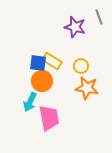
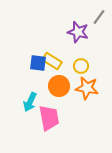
gray line: rotated 56 degrees clockwise
purple star: moved 3 px right, 5 px down
orange circle: moved 17 px right, 5 px down
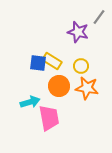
cyan arrow: rotated 132 degrees counterclockwise
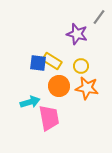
purple star: moved 1 px left, 2 px down
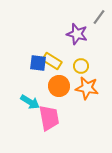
cyan arrow: rotated 48 degrees clockwise
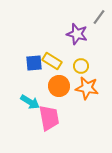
blue square: moved 4 px left; rotated 12 degrees counterclockwise
